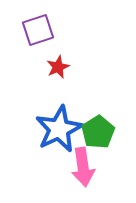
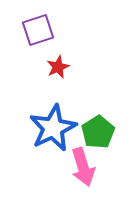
blue star: moved 6 px left, 1 px up
pink arrow: rotated 9 degrees counterclockwise
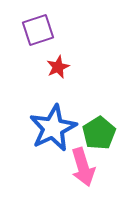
green pentagon: moved 1 px right, 1 px down
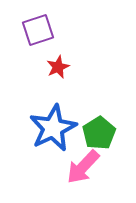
pink arrow: rotated 60 degrees clockwise
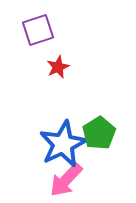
blue star: moved 10 px right, 16 px down
pink arrow: moved 17 px left, 13 px down
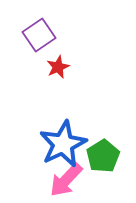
purple square: moved 1 px right, 5 px down; rotated 16 degrees counterclockwise
green pentagon: moved 4 px right, 23 px down
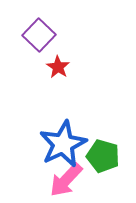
purple square: rotated 12 degrees counterclockwise
red star: rotated 15 degrees counterclockwise
green pentagon: rotated 24 degrees counterclockwise
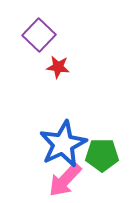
red star: rotated 25 degrees counterclockwise
green pentagon: moved 1 px left, 1 px up; rotated 16 degrees counterclockwise
pink arrow: moved 1 px left
